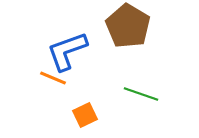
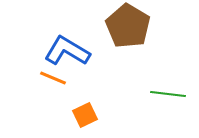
blue L-shape: rotated 51 degrees clockwise
green line: moved 27 px right; rotated 12 degrees counterclockwise
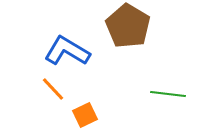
orange line: moved 11 px down; rotated 24 degrees clockwise
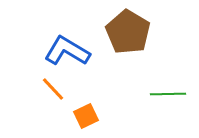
brown pentagon: moved 6 px down
green line: rotated 8 degrees counterclockwise
orange square: moved 1 px right, 1 px down
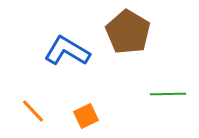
orange line: moved 20 px left, 22 px down
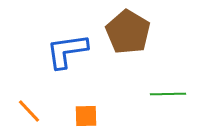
blue L-shape: rotated 39 degrees counterclockwise
orange line: moved 4 px left
orange square: rotated 25 degrees clockwise
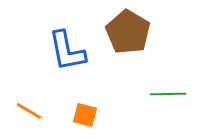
blue L-shape: rotated 93 degrees counterclockwise
orange line: rotated 16 degrees counterclockwise
orange square: moved 1 px left, 1 px up; rotated 15 degrees clockwise
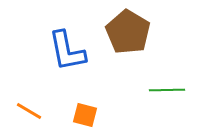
green line: moved 1 px left, 4 px up
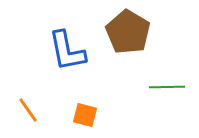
green line: moved 3 px up
orange line: moved 1 px left, 1 px up; rotated 24 degrees clockwise
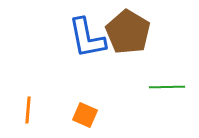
blue L-shape: moved 20 px right, 13 px up
orange line: rotated 40 degrees clockwise
orange square: rotated 10 degrees clockwise
